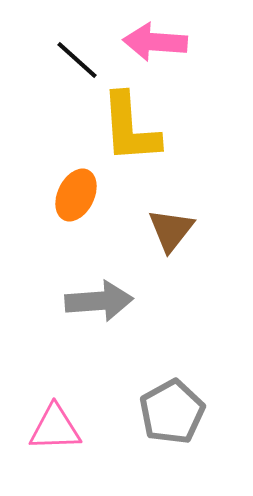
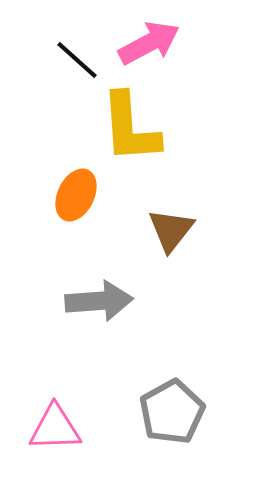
pink arrow: moved 6 px left, 1 px down; rotated 148 degrees clockwise
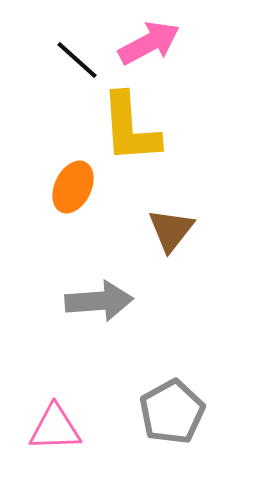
orange ellipse: moved 3 px left, 8 px up
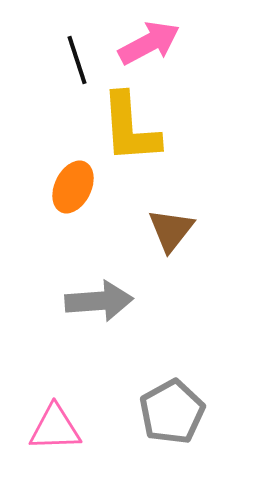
black line: rotated 30 degrees clockwise
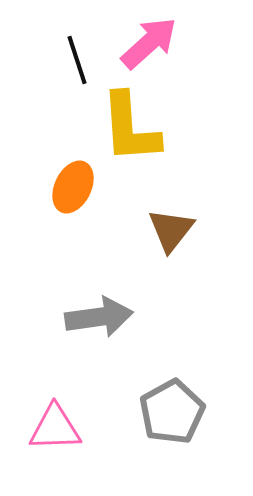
pink arrow: rotated 14 degrees counterclockwise
gray arrow: moved 16 px down; rotated 4 degrees counterclockwise
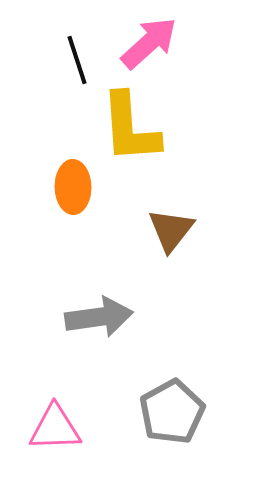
orange ellipse: rotated 27 degrees counterclockwise
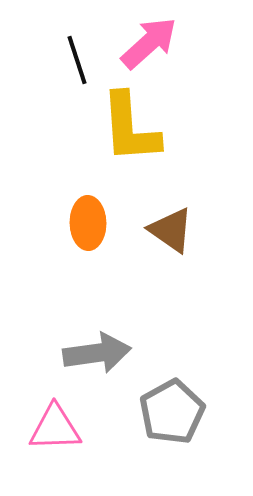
orange ellipse: moved 15 px right, 36 px down
brown triangle: rotated 33 degrees counterclockwise
gray arrow: moved 2 px left, 36 px down
